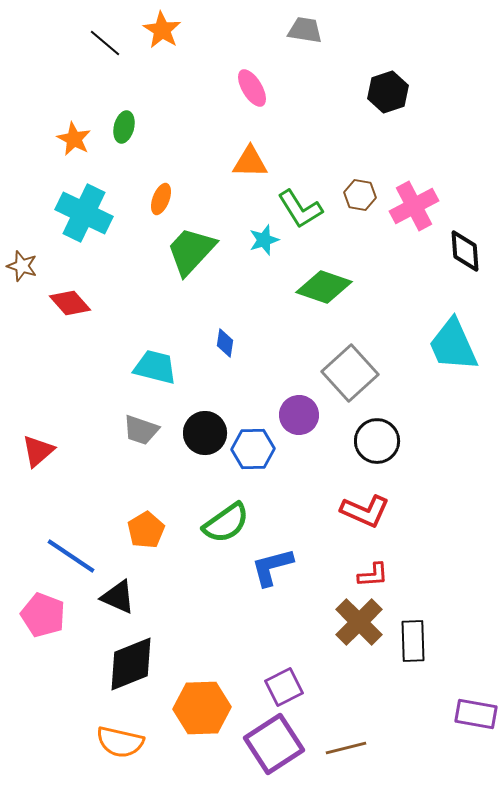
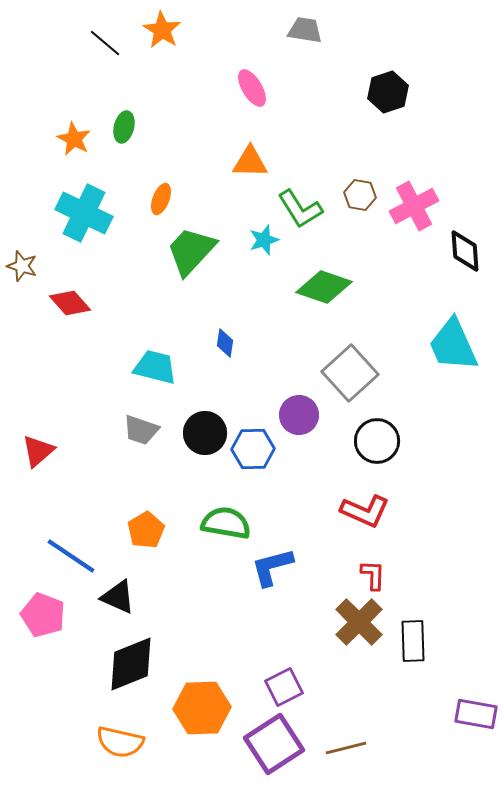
green semicircle at (226, 523): rotated 135 degrees counterclockwise
red L-shape at (373, 575): rotated 84 degrees counterclockwise
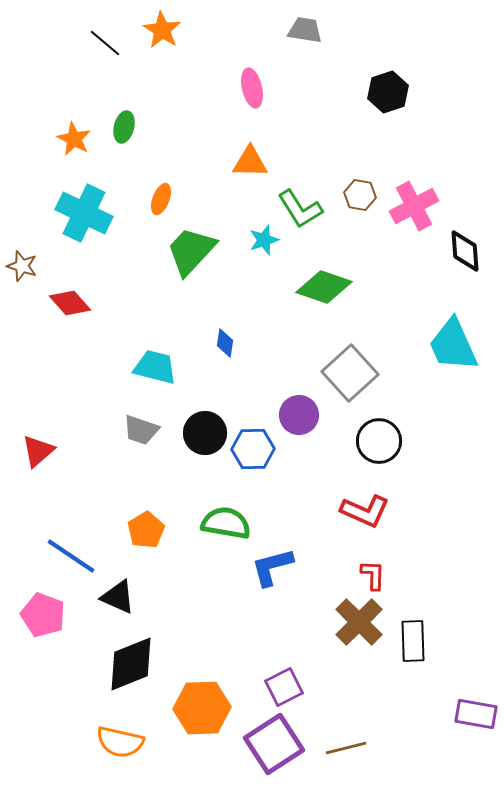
pink ellipse at (252, 88): rotated 18 degrees clockwise
black circle at (377, 441): moved 2 px right
